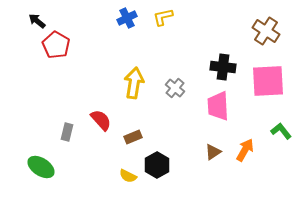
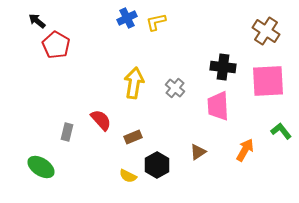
yellow L-shape: moved 7 px left, 5 px down
brown triangle: moved 15 px left
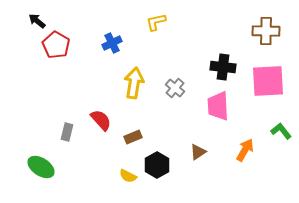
blue cross: moved 15 px left, 25 px down
brown cross: rotated 32 degrees counterclockwise
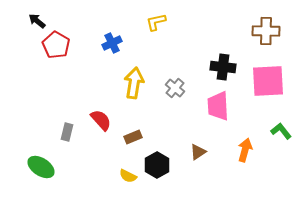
orange arrow: rotated 15 degrees counterclockwise
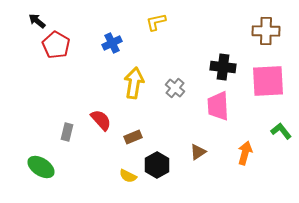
orange arrow: moved 3 px down
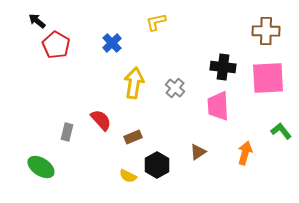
blue cross: rotated 18 degrees counterclockwise
pink square: moved 3 px up
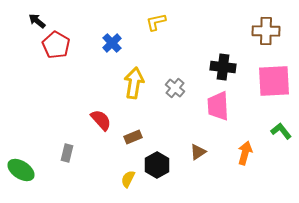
pink square: moved 6 px right, 3 px down
gray rectangle: moved 21 px down
green ellipse: moved 20 px left, 3 px down
yellow semicircle: moved 3 px down; rotated 90 degrees clockwise
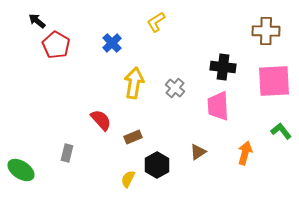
yellow L-shape: rotated 20 degrees counterclockwise
